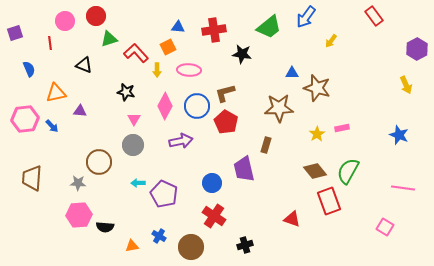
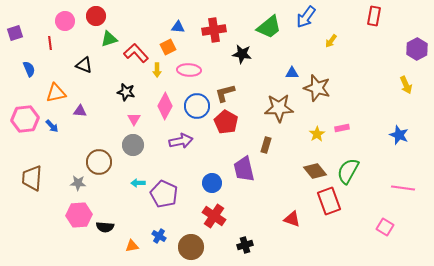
red rectangle at (374, 16): rotated 48 degrees clockwise
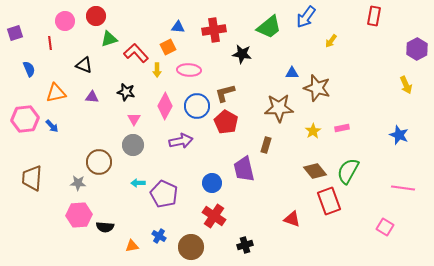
purple triangle at (80, 111): moved 12 px right, 14 px up
yellow star at (317, 134): moved 4 px left, 3 px up
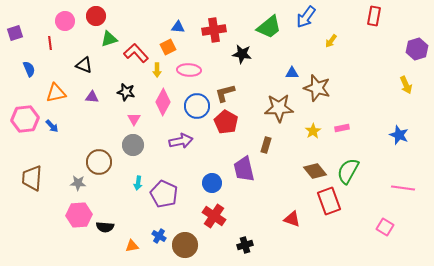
purple hexagon at (417, 49): rotated 10 degrees clockwise
pink diamond at (165, 106): moved 2 px left, 4 px up
cyan arrow at (138, 183): rotated 80 degrees counterclockwise
brown circle at (191, 247): moved 6 px left, 2 px up
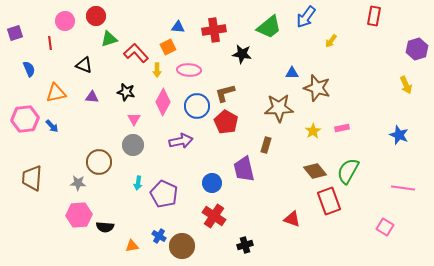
brown circle at (185, 245): moved 3 px left, 1 px down
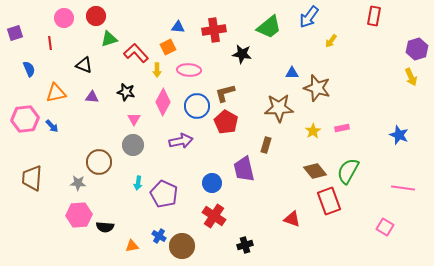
blue arrow at (306, 17): moved 3 px right
pink circle at (65, 21): moved 1 px left, 3 px up
yellow arrow at (406, 85): moved 5 px right, 8 px up
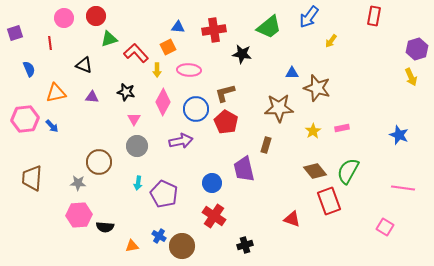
blue circle at (197, 106): moved 1 px left, 3 px down
gray circle at (133, 145): moved 4 px right, 1 px down
